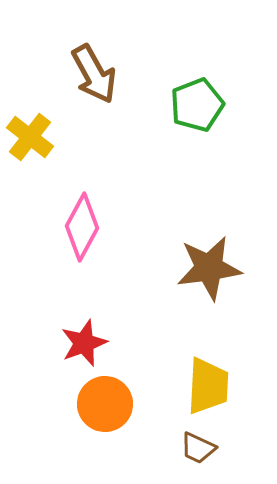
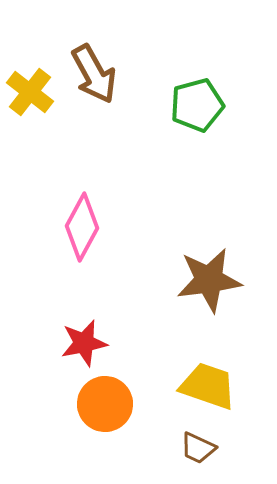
green pentagon: rotated 6 degrees clockwise
yellow cross: moved 45 px up
brown star: moved 12 px down
red star: rotated 9 degrees clockwise
yellow trapezoid: rotated 74 degrees counterclockwise
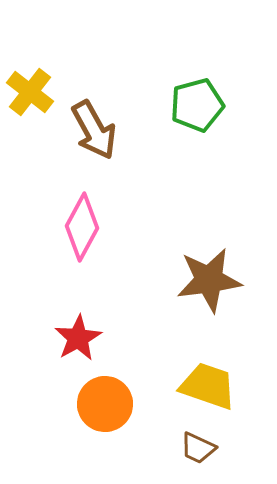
brown arrow: moved 56 px down
red star: moved 6 px left, 5 px up; rotated 18 degrees counterclockwise
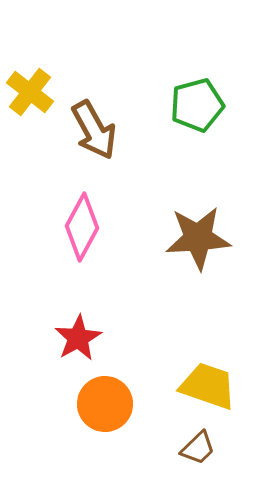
brown star: moved 11 px left, 42 px up; rotated 4 degrees clockwise
brown trapezoid: rotated 69 degrees counterclockwise
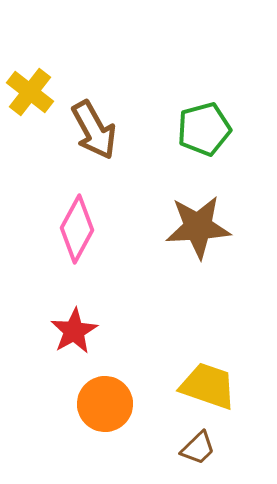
green pentagon: moved 7 px right, 24 px down
pink diamond: moved 5 px left, 2 px down
brown star: moved 11 px up
red star: moved 4 px left, 7 px up
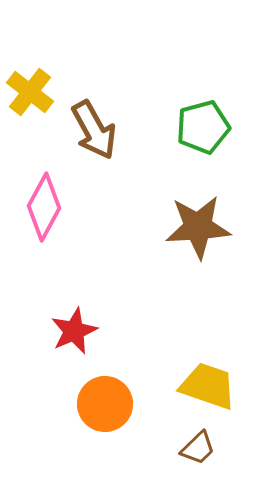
green pentagon: moved 1 px left, 2 px up
pink diamond: moved 33 px left, 22 px up
red star: rotated 6 degrees clockwise
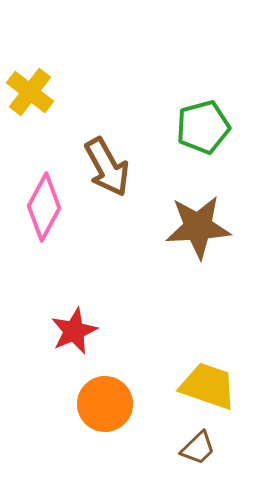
brown arrow: moved 13 px right, 37 px down
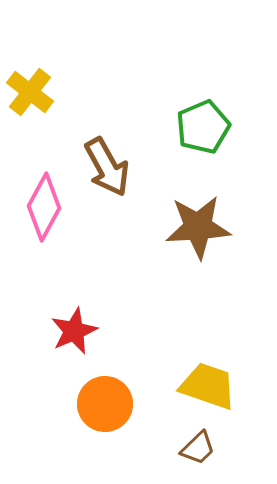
green pentagon: rotated 8 degrees counterclockwise
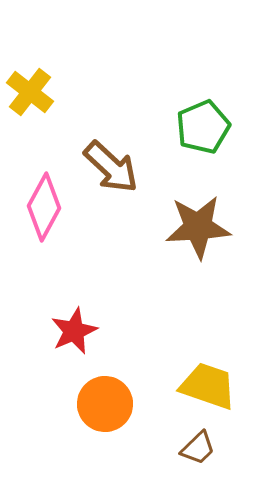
brown arrow: moved 4 px right; rotated 18 degrees counterclockwise
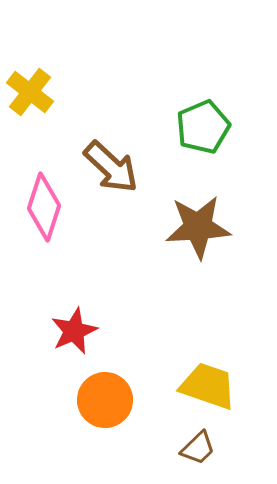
pink diamond: rotated 10 degrees counterclockwise
orange circle: moved 4 px up
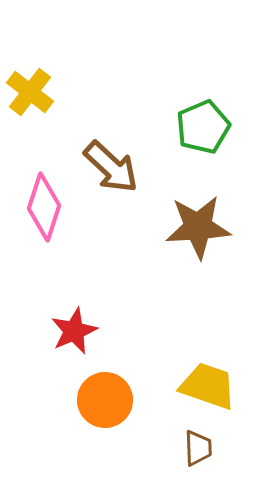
brown trapezoid: rotated 48 degrees counterclockwise
